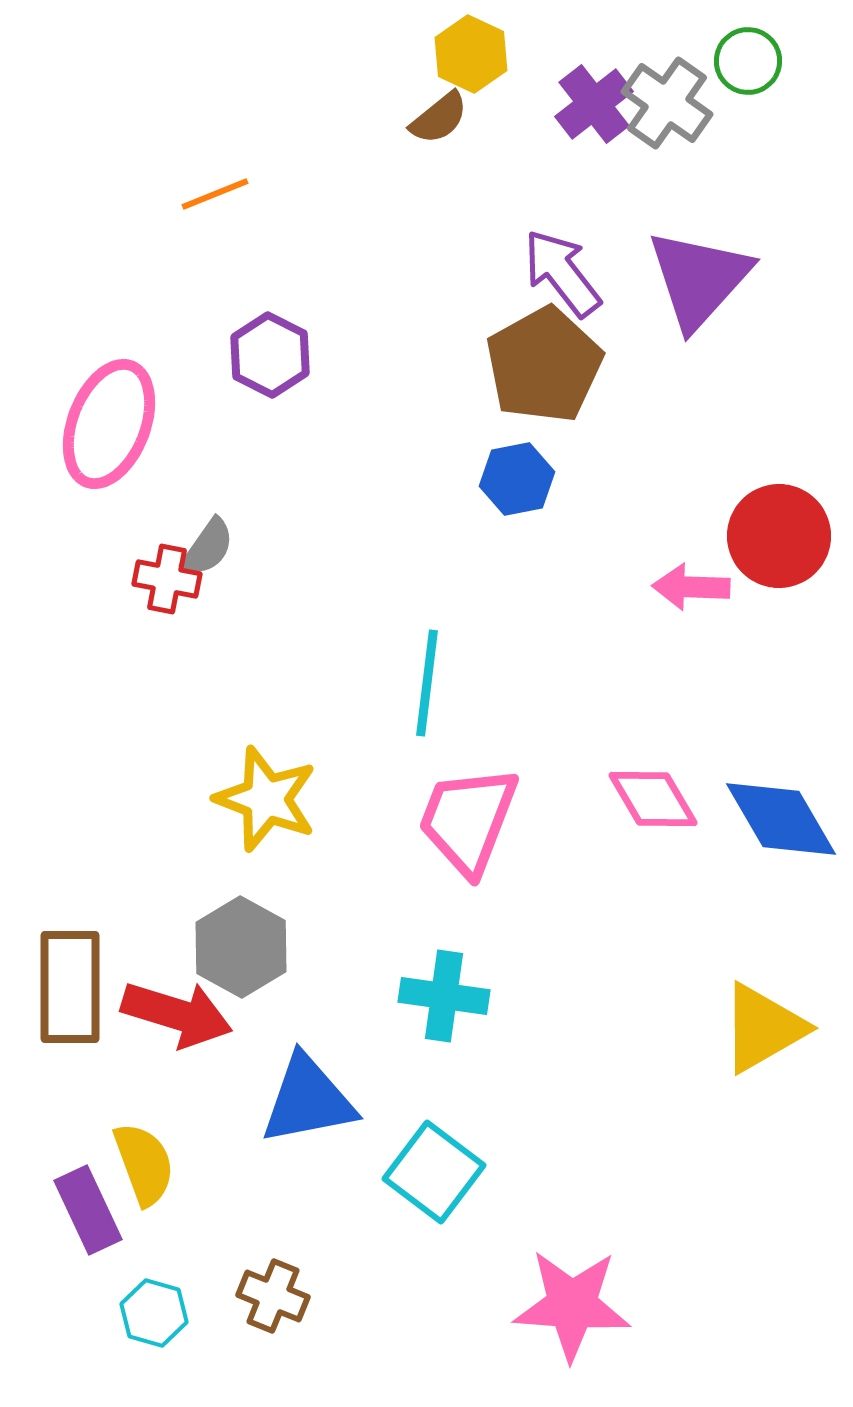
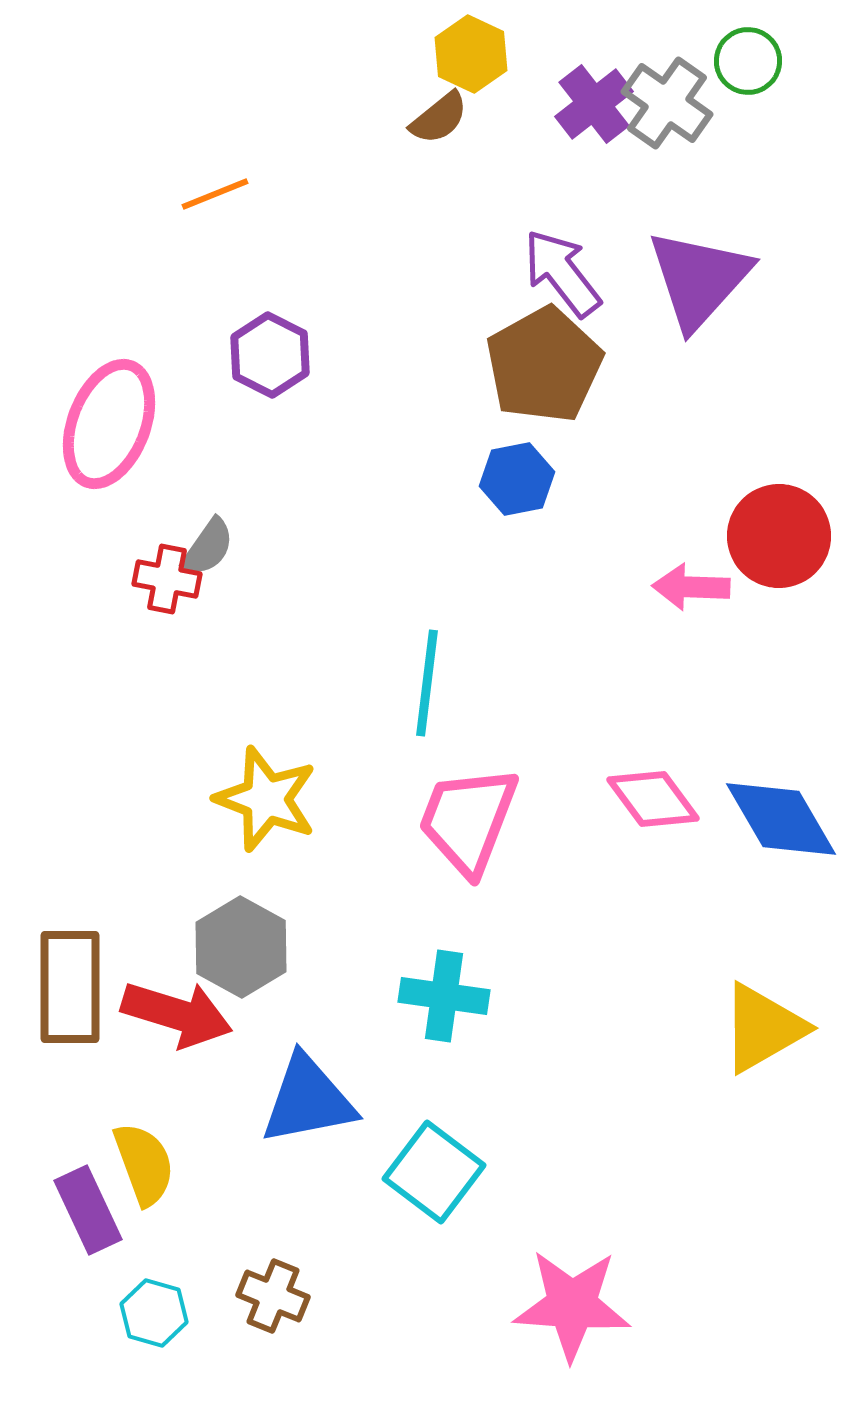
pink diamond: rotated 6 degrees counterclockwise
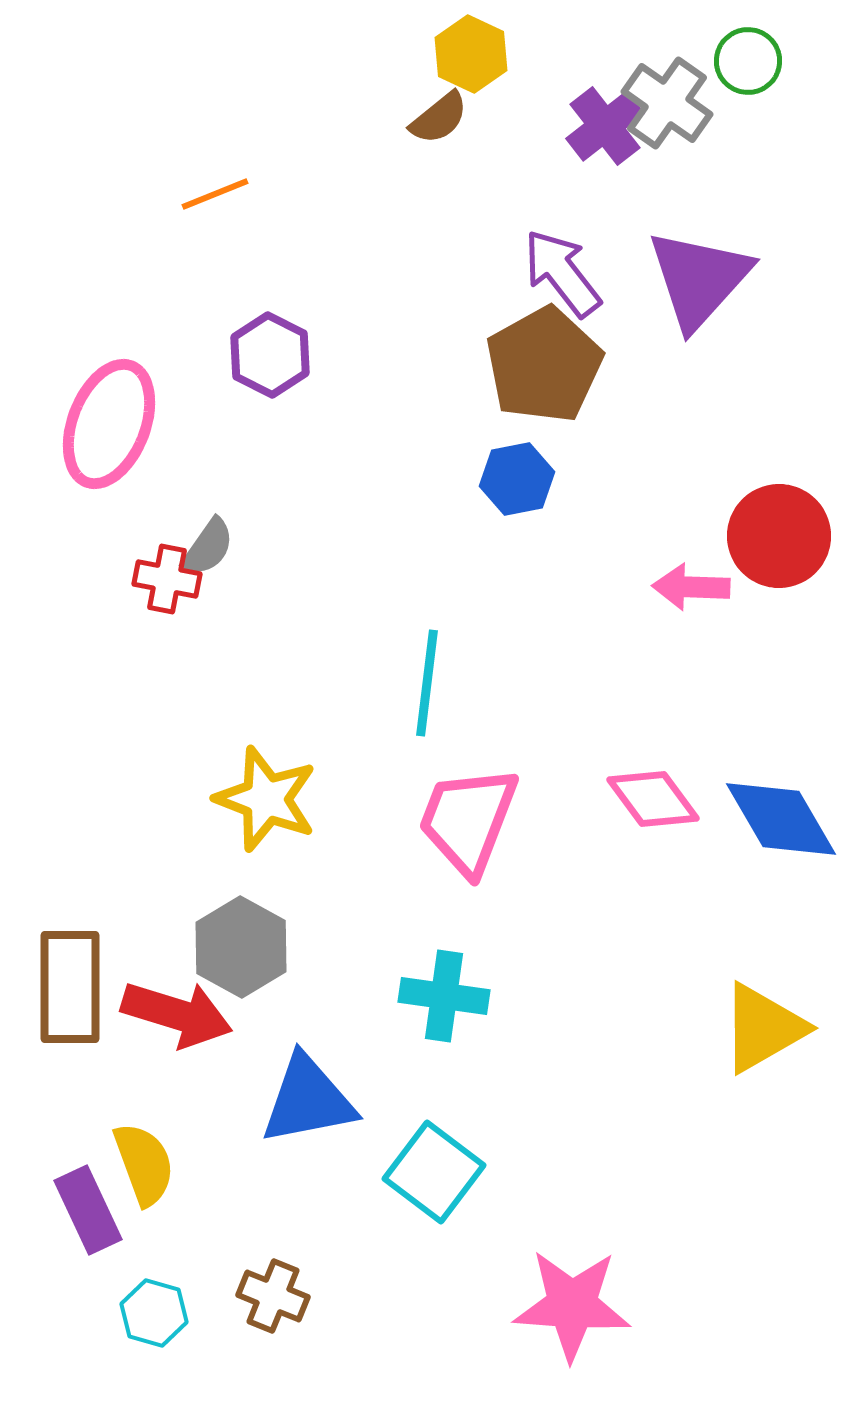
purple cross: moved 11 px right, 22 px down
